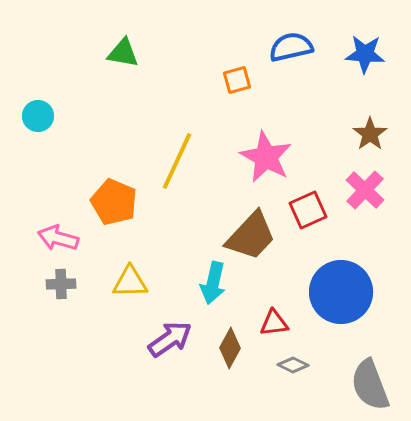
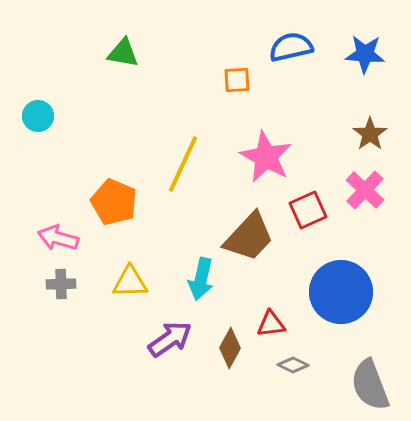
orange square: rotated 12 degrees clockwise
yellow line: moved 6 px right, 3 px down
brown trapezoid: moved 2 px left, 1 px down
cyan arrow: moved 12 px left, 4 px up
red triangle: moved 3 px left, 1 px down
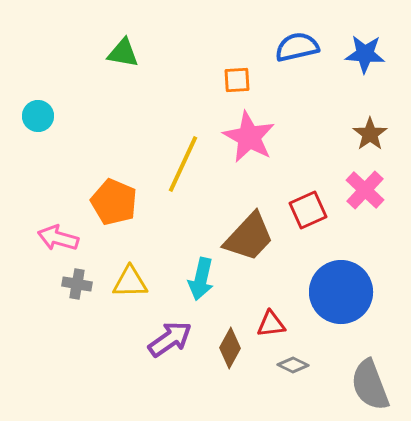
blue semicircle: moved 6 px right
pink star: moved 17 px left, 20 px up
gray cross: moved 16 px right; rotated 12 degrees clockwise
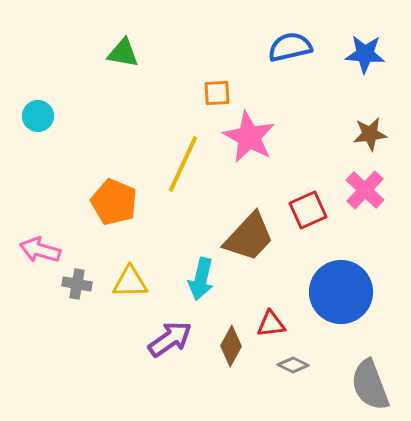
blue semicircle: moved 7 px left
orange square: moved 20 px left, 13 px down
brown star: rotated 28 degrees clockwise
pink arrow: moved 18 px left, 12 px down
brown diamond: moved 1 px right, 2 px up
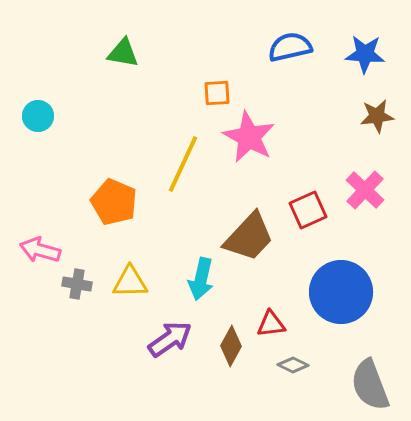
brown star: moved 7 px right, 18 px up
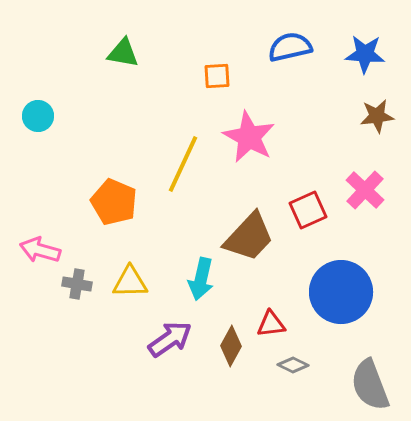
orange square: moved 17 px up
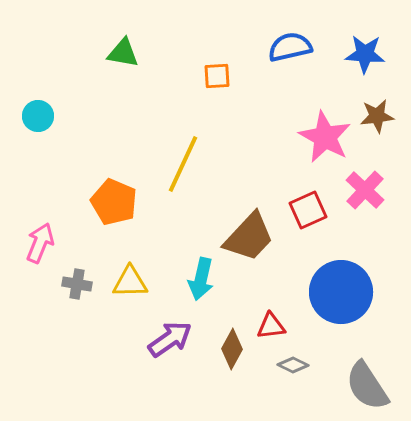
pink star: moved 76 px right
pink arrow: moved 7 px up; rotated 96 degrees clockwise
red triangle: moved 2 px down
brown diamond: moved 1 px right, 3 px down
gray semicircle: moved 3 px left, 1 px down; rotated 12 degrees counterclockwise
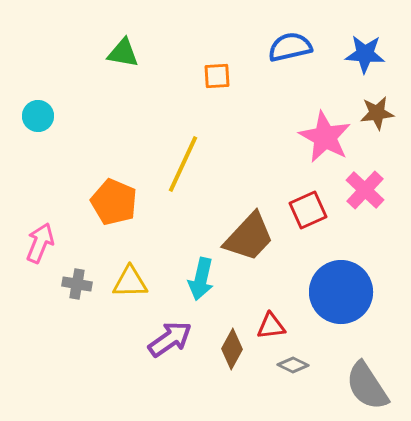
brown star: moved 3 px up
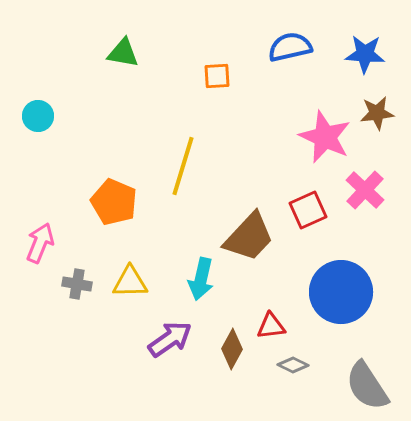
pink star: rotated 4 degrees counterclockwise
yellow line: moved 2 px down; rotated 8 degrees counterclockwise
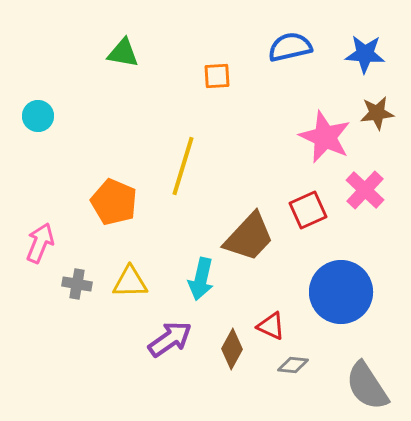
red triangle: rotated 32 degrees clockwise
gray diamond: rotated 20 degrees counterclockwise
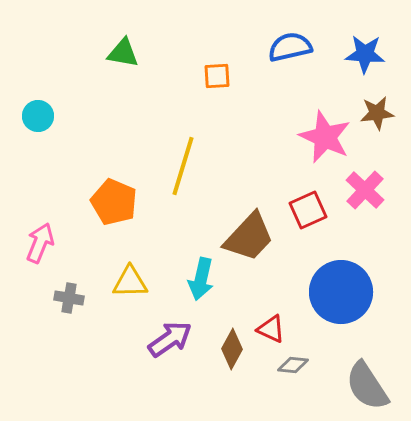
gray cross: moved 8 px left, 14 px down
red triangle: moved 3 px down
